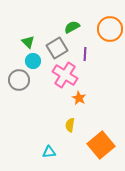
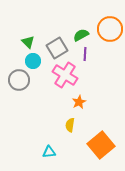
green semicircle: moved 9 px right, 8 px down
orange star: moved 4 px down; rotated 16 degrees clockwise
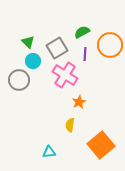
orange circle: moved 16 px down
green semicircle: moved 1 px right, 3 px up
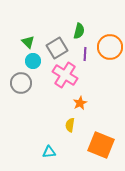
green semicircle: moved 3 px left, 1 px up; rotated 133 degrees clockwise
orange circle: moved 2 px down
gray circle: moved 2 px right, 3 px down
orange star: moved 1 px right, 1 px down
orange square: rotated 28 degrees counterclockwise
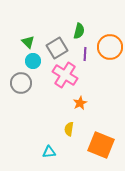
yellow semicircle: moved 1 px left, 4 px down
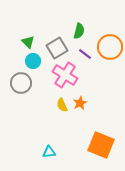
purple line: rotated 56 degrees counterclockwise
yellow semicircle: moved 7 px left, 24 px up; rotated 32 degrees counterclockwise
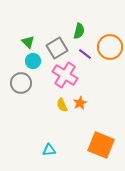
cyan triangle: moved 2 px up
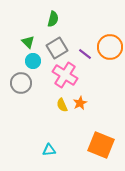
green semicircle: moved 26 px left, 12 px up
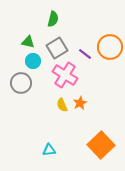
green triangle: rotated 32 degrees counterclockwise
orange square: rotated 24 degrees clockwise
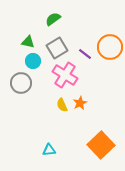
green semicircle: rotated 140 degrees counterclockwise
